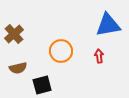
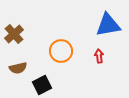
black square: rotated 12 degrees counterclockwise
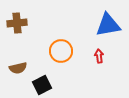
brown cross: moved 3 px right, 11 px up; rotated 36 degrees clockwise
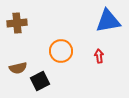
blue triangle: moved 4 px up
black square: moved 2 px left, 4 px up
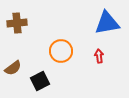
blue triangle: moved 1 px left, 2 px down
brown semicircle: moved 5 px left; rotated 24 degrees counterclockwise
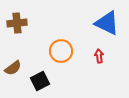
blue triangle: rotated 36 degrees clockwise
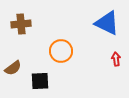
brown cross: moved 4 px right, 1 px down
red arrow: moved 17 px right, 3 px down
black square: rotated 24 degrees clockwise
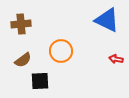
blue triangle: moved 3 px up
red arrow: rotated 72 degrees counterclockwise
brown semicircle: moved 10 px right, 8 px up
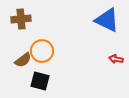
brown cross: moved 5 px up
orange circle: moved 19 px left
black square: rotated 18 degrees clockwise
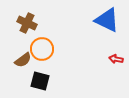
brown cross: moved 6 px right, 4 px down; rotated 30 degrees clockwise
orange circle: moved 2 px up
